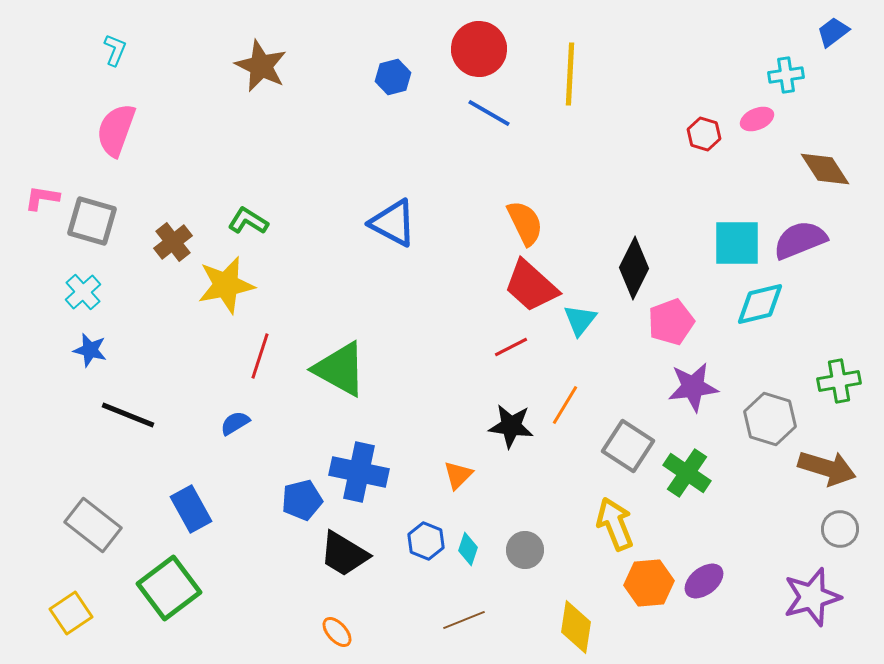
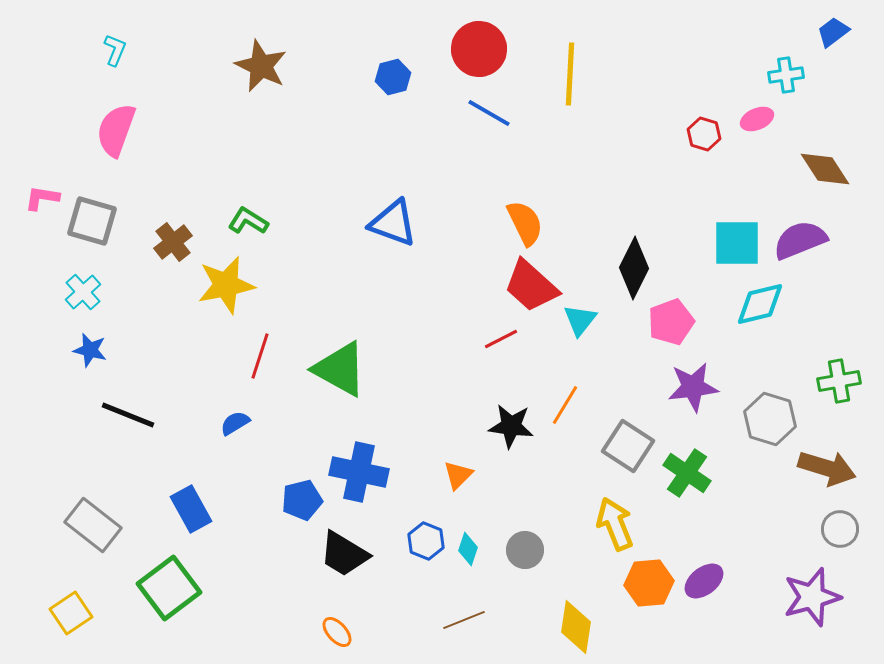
blue triangle at (393, 223): rotated 8 degrees counterclockwise
red line at (511, 347): moved 10 px left, 8 px up
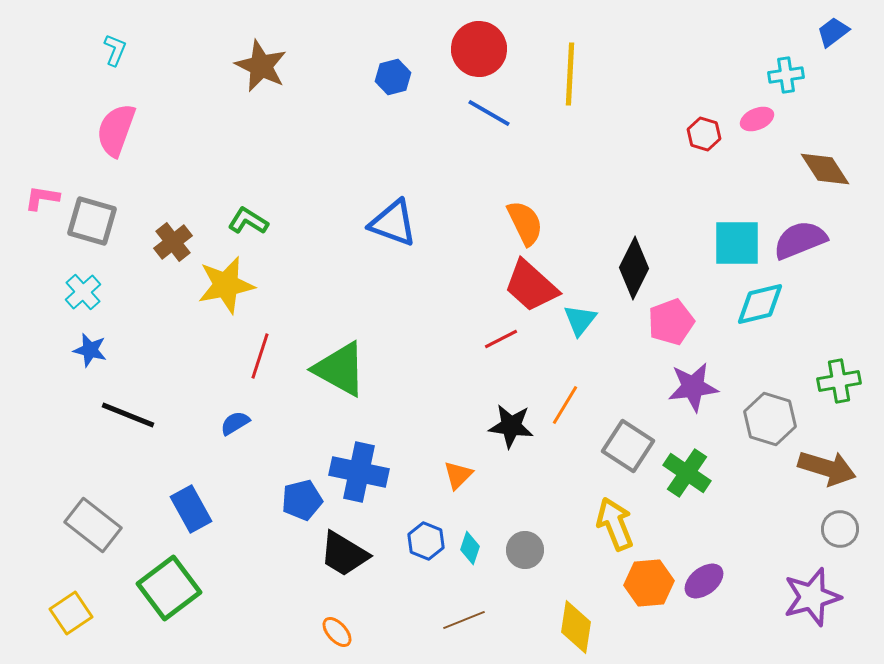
cyan diamond at (468, 549): moved 2 px right, 1 px up
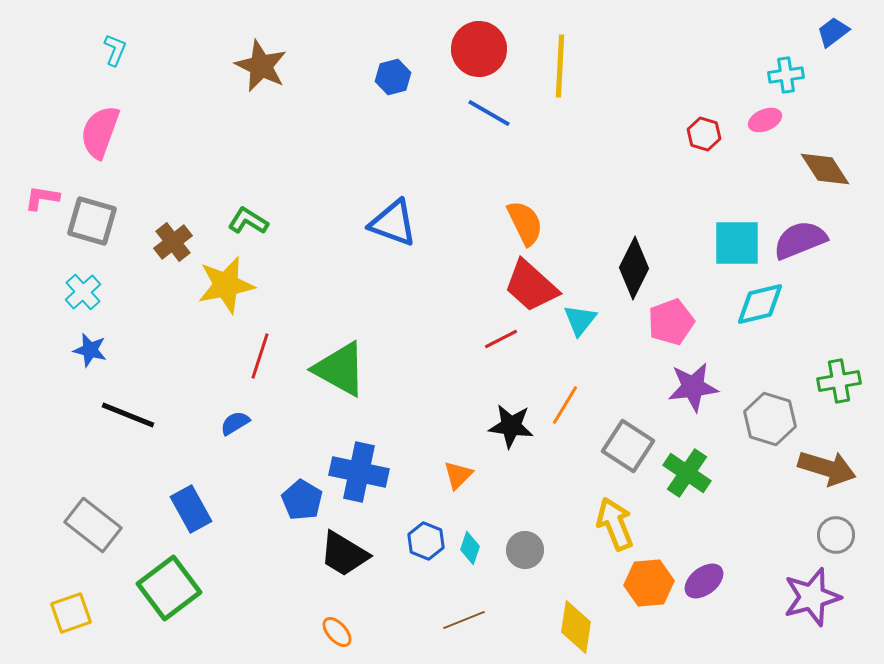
yellow line at (570, 74): moved 10 px left, 8 px up
pink ellipse at (757, 119): moved 8 px right, 1 px down
pink semicircle at (116, 130): moved 16 px left, 2 px down
blue pentagon at (302, 500): rotated 27 degrees counterclockwise
gray circle at (840, 529): moved 4 px left, 6 px down
yellow square at (71, 613): rotated 15 degrees clockwise
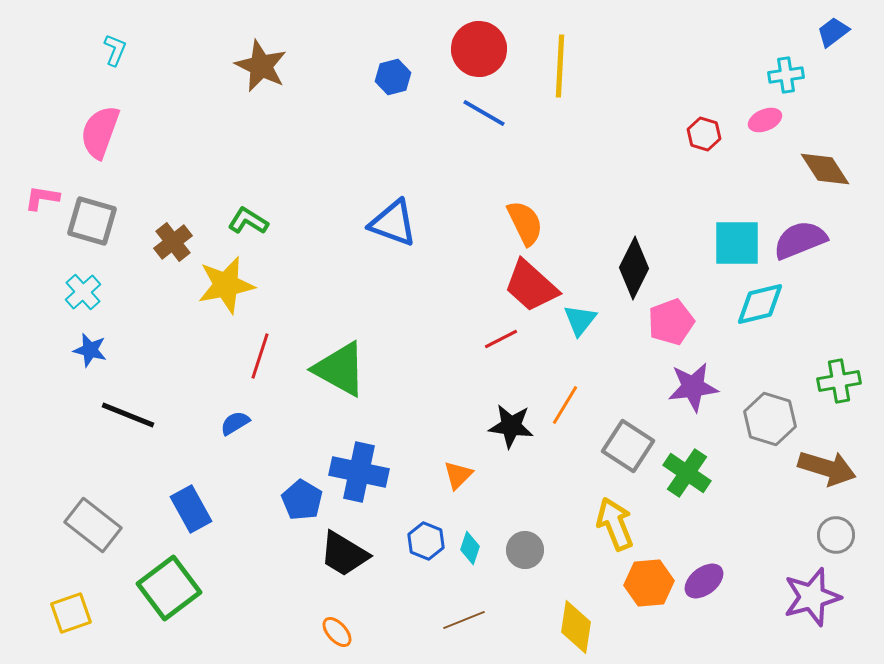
blue line at (489, 113): moved 5 px left
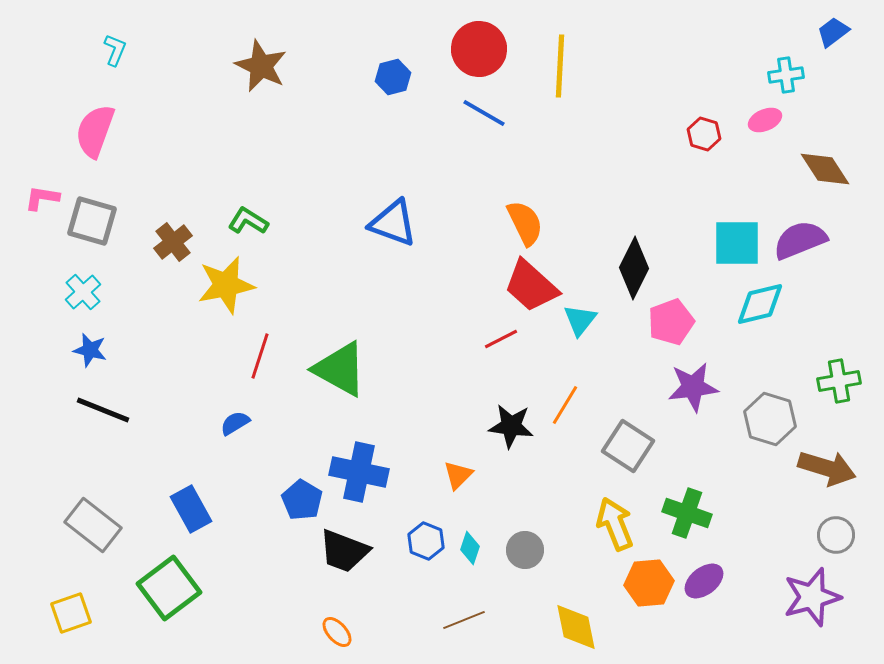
pink semicircle at (100, 132): moved 5 px left, 1 px up
black line at (128, 415): moved 25 px left, 5 px up
green cross at (687, 473): moved 40 px down; rotated 15 degrees counterclockwise
black trapezoid at (344, 554): moved 3 px up; rotated 10 degrees counterclockwise
yellow diamond at (576, 627): rotated 20 degrees counterclockwise
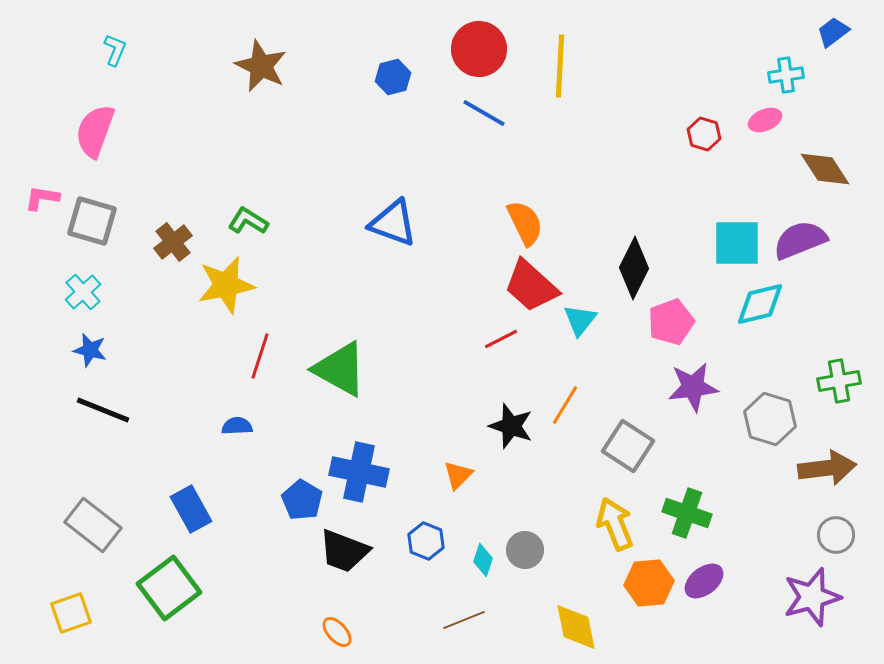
blue semicircle at (235, 423): moved 2 px right, 3 px down; rotated 28 degrees clockwise
black star at (511, 426): rotated 12 degrees clockwise
brown arrow at (827, 468): rotated 24 degrees counterclockwise
cyan diamond at (470, 548): moved 13 px right, 12 px down
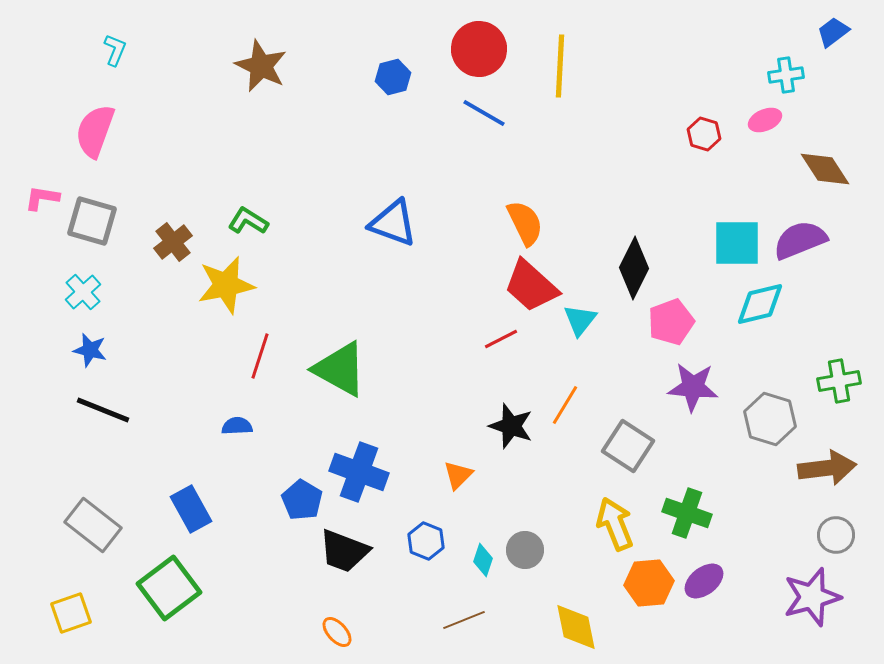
purple star at (693, 387): rotated 12 degrees clockwise
blue cross at (359, 472): rotated 8 degrees clockwise
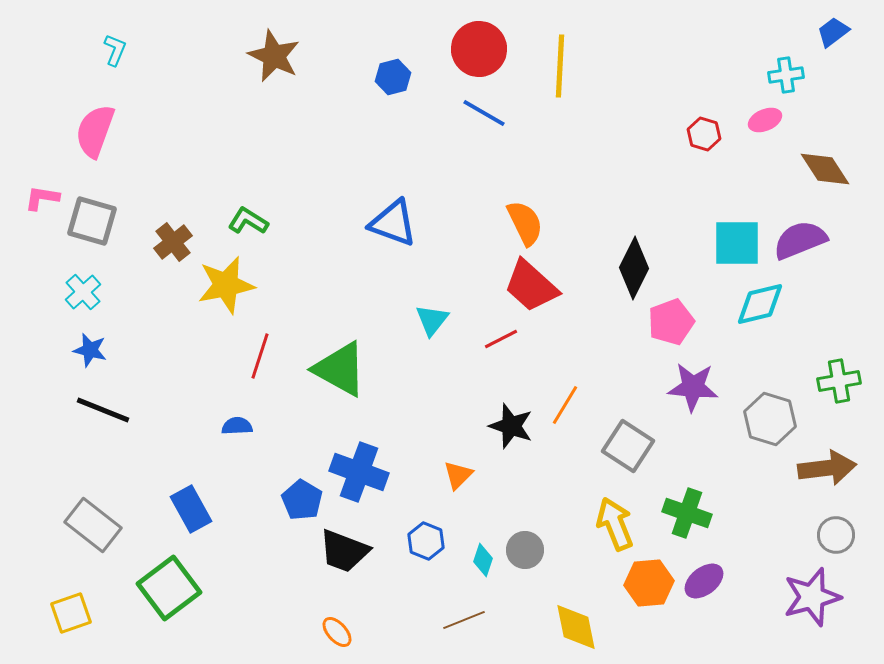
brown star at (261, 66): moved 13 px right, 10 px up
cyan triangle at (580, 320): moved 148 px left
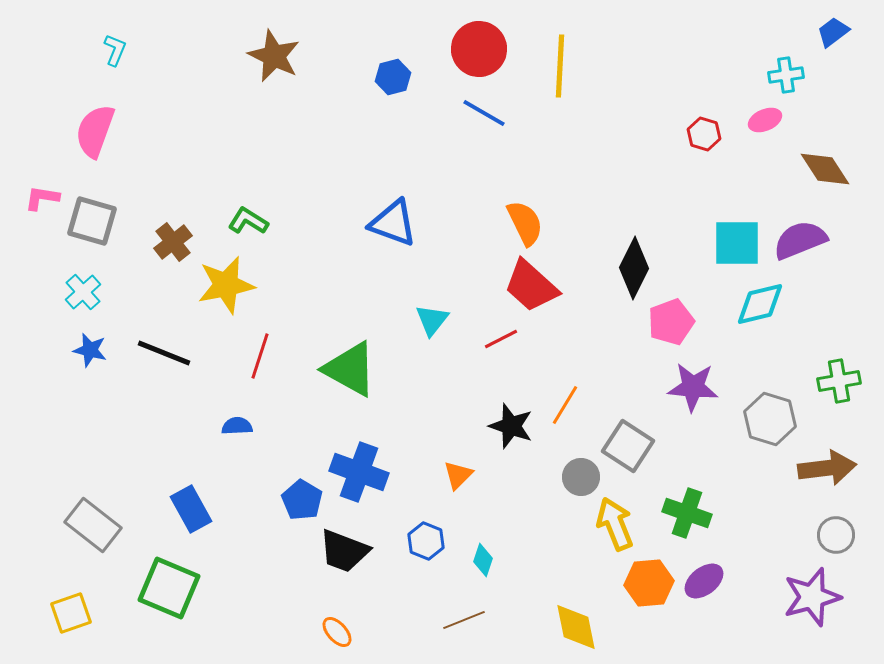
green triangle at (340, 369): moved 10 px right
black line at (103, 410): moved 61 px right, 57 px up
gray circle at (525, 550): moved 56 px right, 73 px up
green square at (169, 588): rotated 30 degrees counterclockwise
